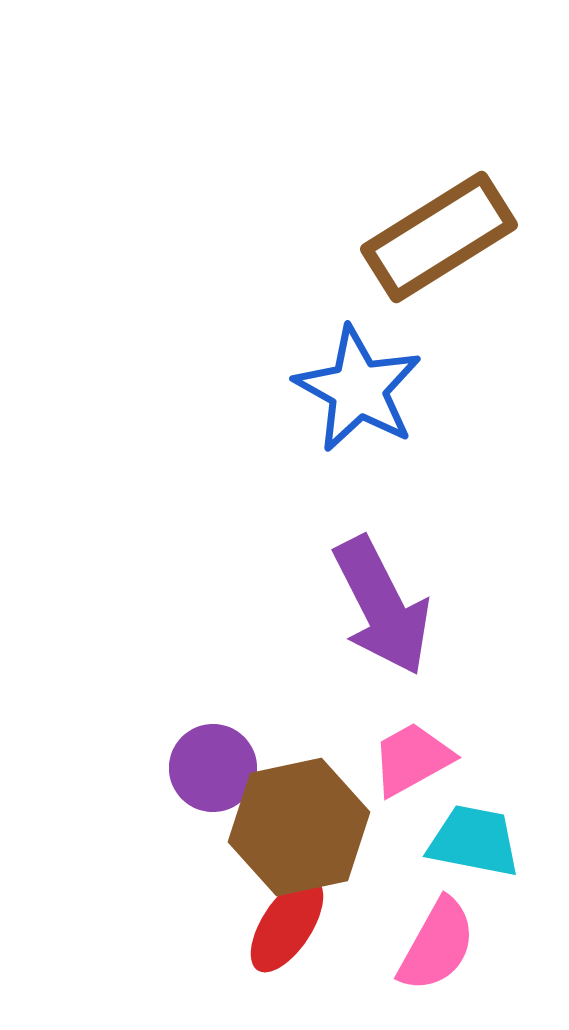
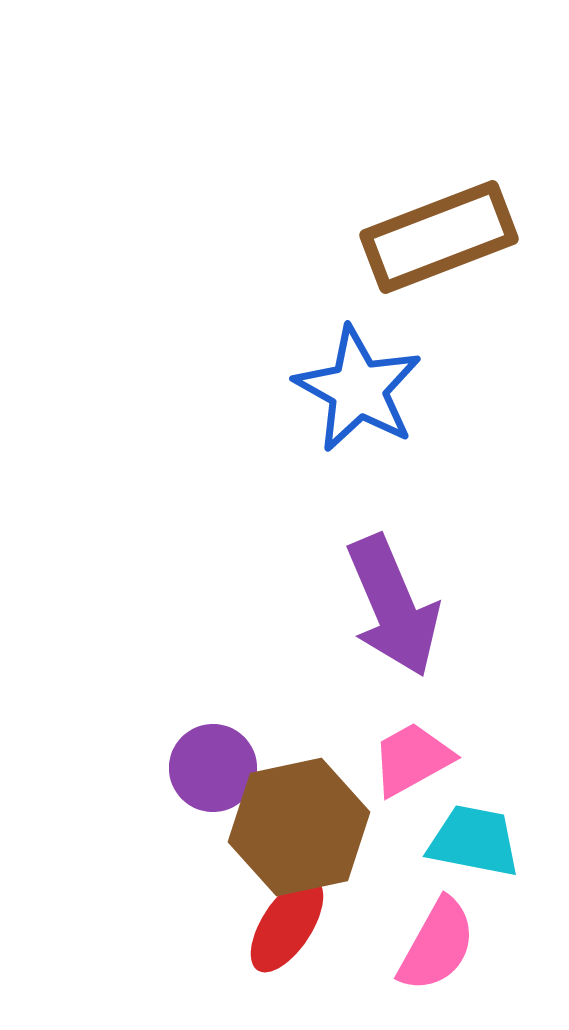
brown rectangle: rotated 11 degrees clockwise
purple arrow: moved 11 px right; rotated 4 degrees clockwise
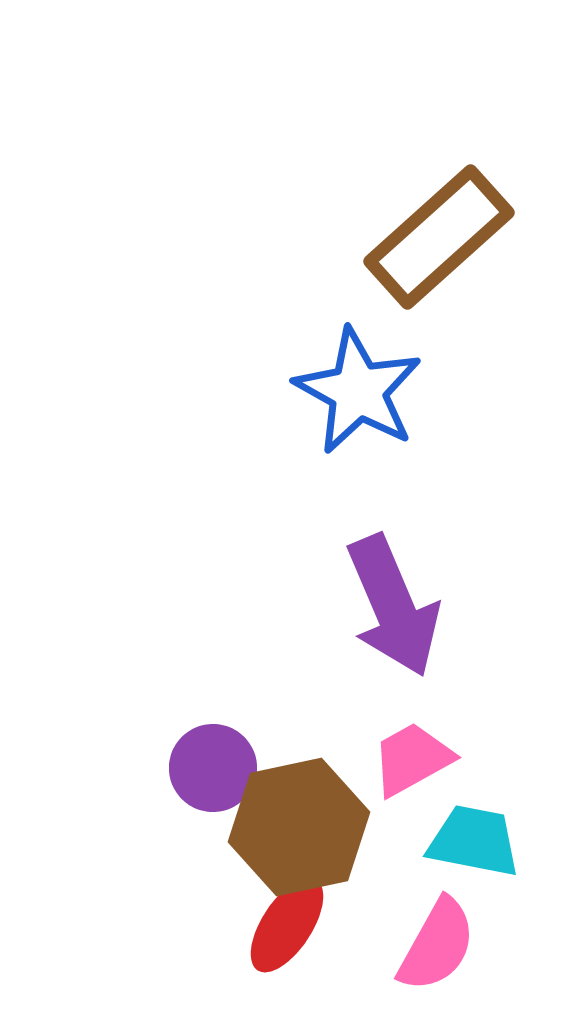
brown rectangle: rotated 21 degrees counterclockwise
blue star: moved 2 px down
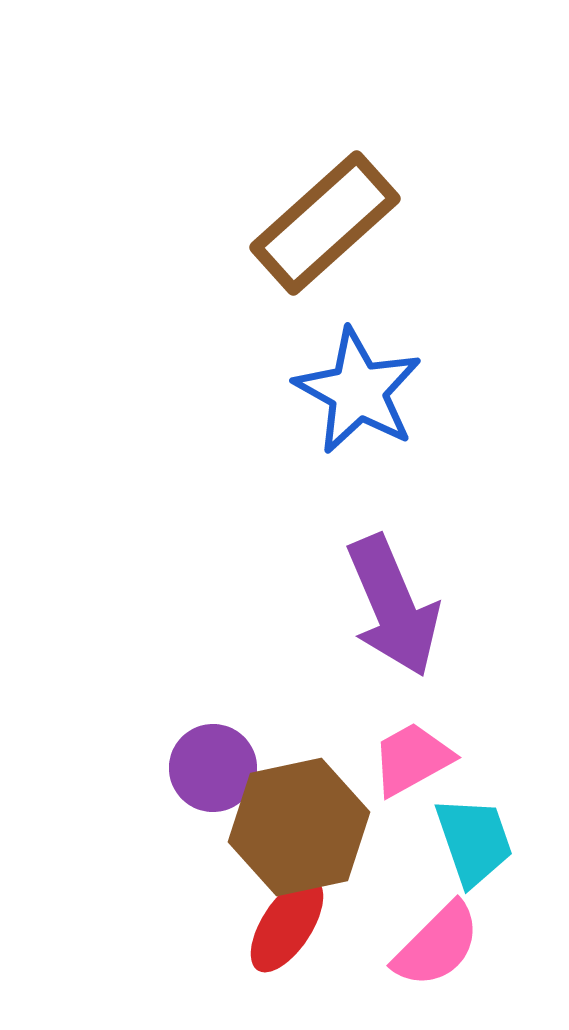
brown rectangle: moved 114 px left, 14 px up
cyan trapezoid: rotated 60 degrees clockwise
pink semicircle: rotated 16 degrees clockwise
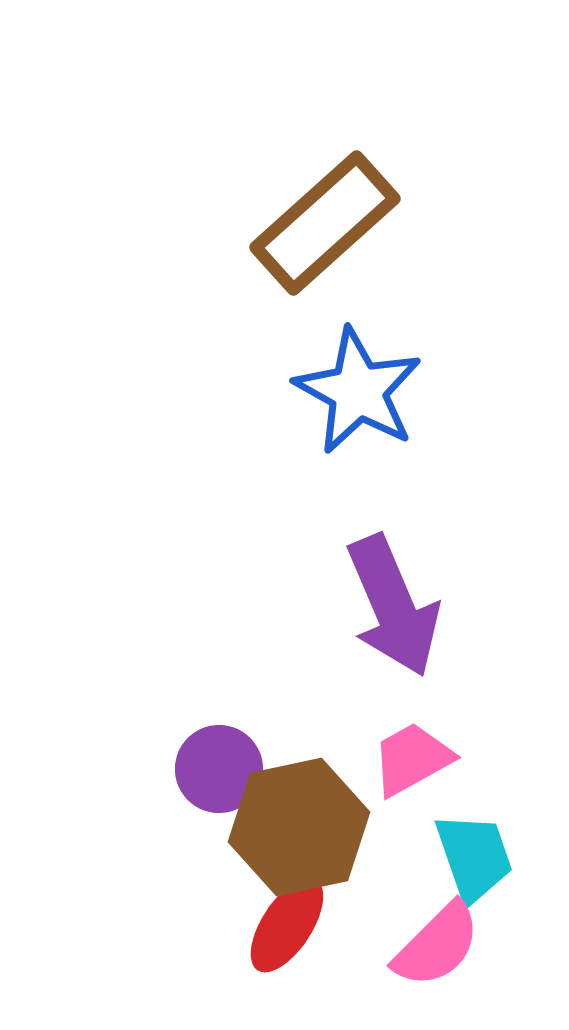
purple circle: moved 6 px right, 1 px down
cyan trapezoid: moved 16 px down
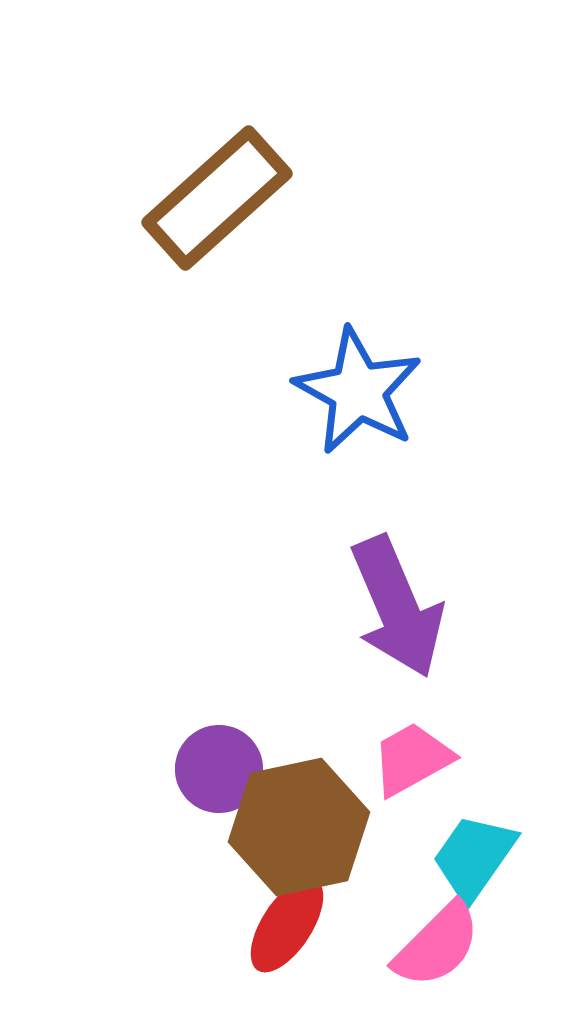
brown rectangle: moved 108 px left, 25 px up
purple arrow: moved 4 px right, 1 px down
cyan trapezoid: rotated 126 degrees counterclockwise
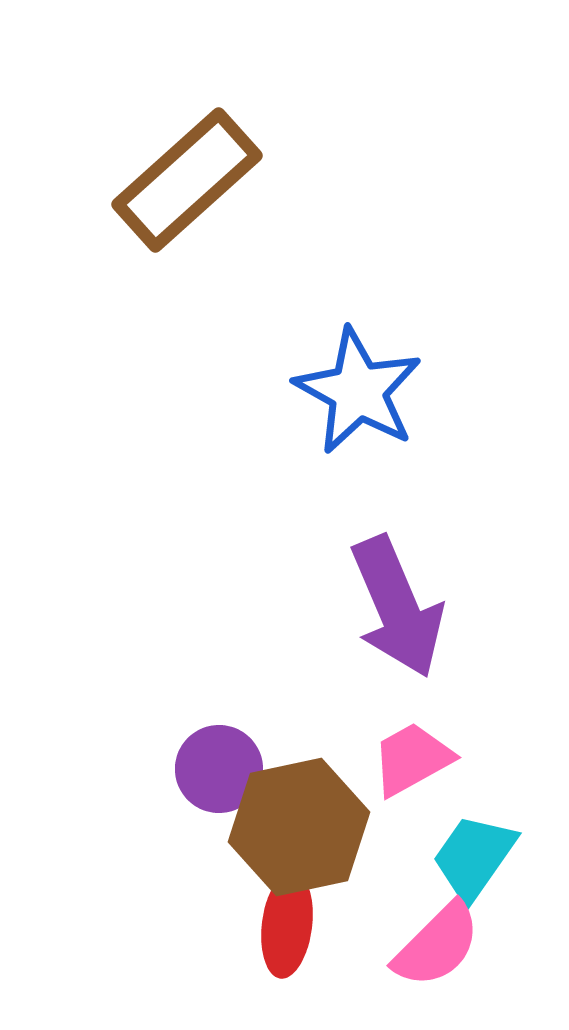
brown rectangle: moved 30 px left, 18 px up
red ellipse: rotated 26 degrees counterclockwise
